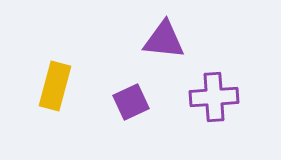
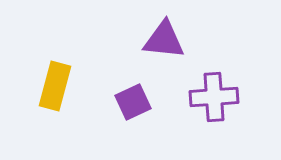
purple square: moved 2 px right
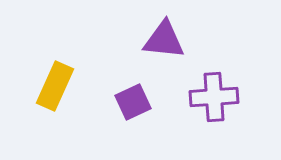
yellow rectangle: rotated 9 degrees clockwise
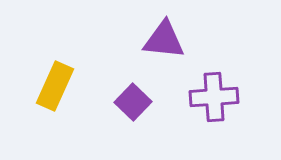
purple square: rotated 21 degrees counterclockwise
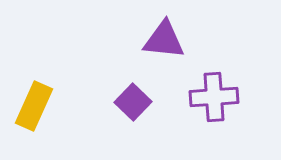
yellow rectangle: moved 21 px left, 20 px down
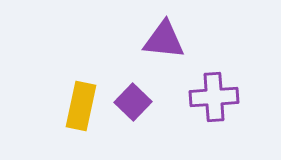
yellow rectangle: moved 47 px right; rotated 12 degrees counterclockwise
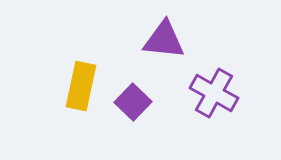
purple cross: moved 4 px up; rotated 33 degrees clockwise
yellow rectangle: moved 20 px up
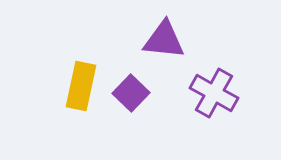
purple square: moved 2 px left, 9 px up
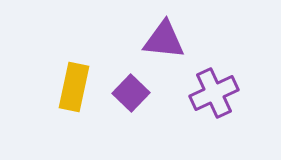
yellow rectangle: moved 7 px left, 1 px down
purple cross: rotated 36 degrees clockwise
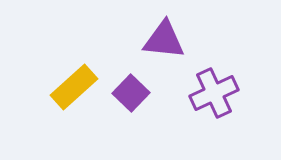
yellow rectangle: rotated 36 degrees clockwise
